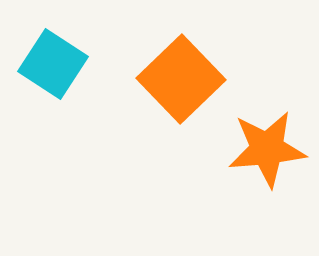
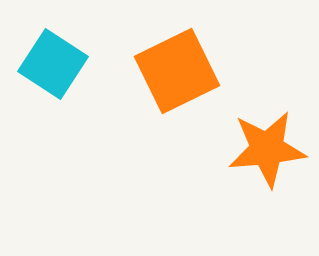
orange square: moved 4 px left, 8 px up; rotated 18 degrees clockwise
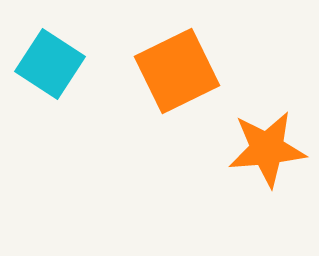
cyan square: moved 3 px left
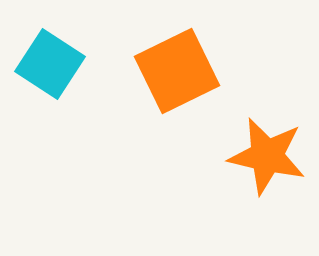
orange star: moved 7 px down; rotated 18 degrees clockwise
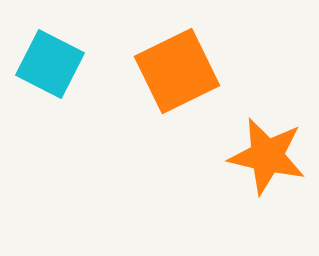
cyan square: rotated 6 degrees counterclockwise
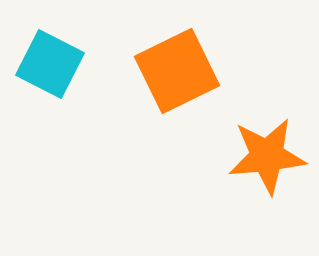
orange star: rotated 18 degrees counterclockwise
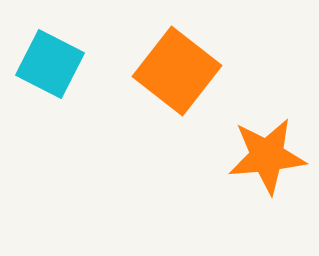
orange square: rotated 26 degrees counterclockwise
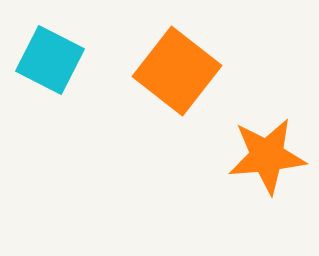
cyan square: moved 4 px up
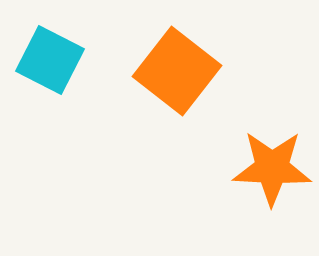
orange star: moved 5 px right, 12 px down; rotated 8 degrees clockwise
